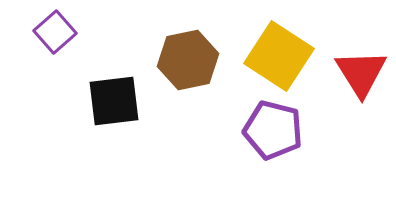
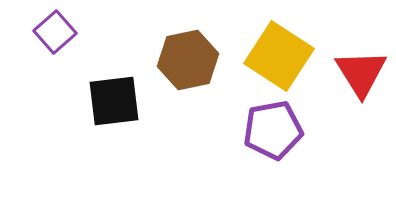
purple pentagon: rotated 24 degrees counterclockwise
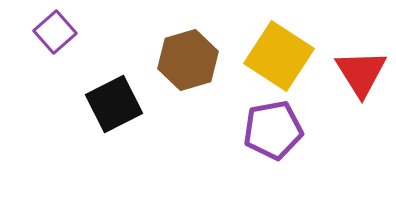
brown hexagon: rotated 4 degrees counterclockwise
black square: moved 3 px down; rotated 20 degrees counterclockwise
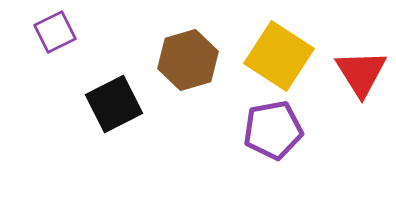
purple square: rotated 15 degrees clockwise
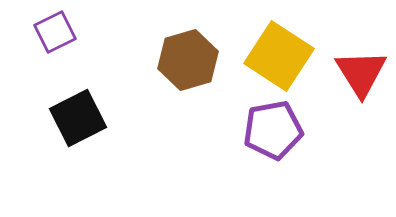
black square: moved 36 px left, 14 px down
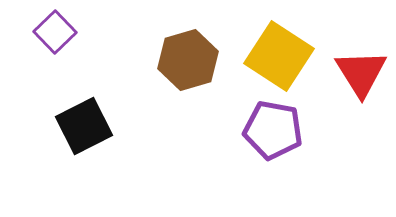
purple square: rotated 18 degrees counterclockwise
black square: moved 6 px right, 8 px down
purple pentagon: rotated 20 degrees clockwise
